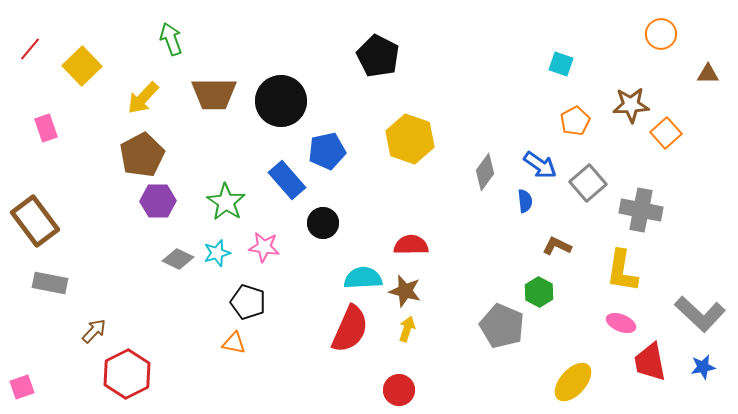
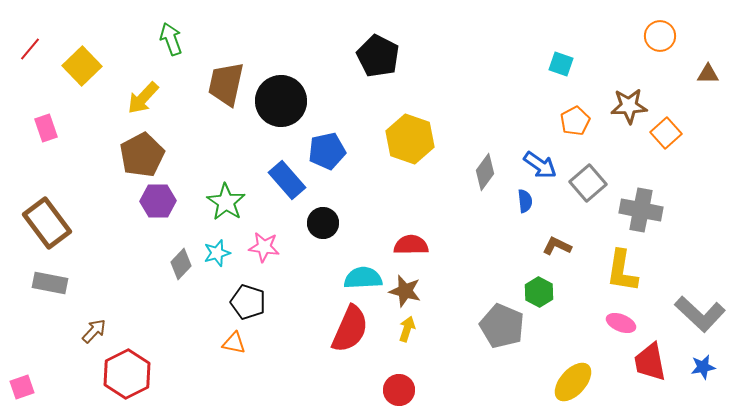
orange circle at (661, 34): moved 1 px left, 2 px down
brown trapezoid at (214, 94): moved 12 px right, 10 px up; rotated 102 degrees clockwise
brown star at (631, 105): moved 2 px left, 1 px down
brown rectangle at (35, 221): moved 12 px right, 2 px down
gray diamond at (178, 259): moved 3 px right, 5 px down; rotated 72 degrees counterclockwise
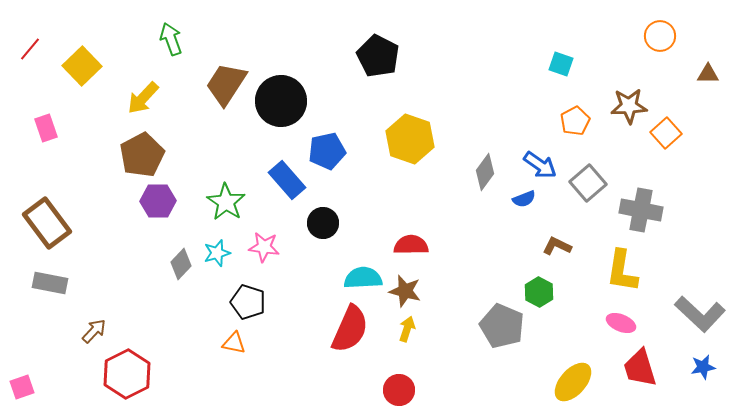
brown trapezoid at (226, 84): rotated 21 degrees clockwise
blue semicircle at (525, 201): moved 1 px left, 2 px up; rotated 75 degrees clockwise
red trapezoid at (650, 362): moved 10 px left, 6 px down; rotated 6 degrees counterclockwise
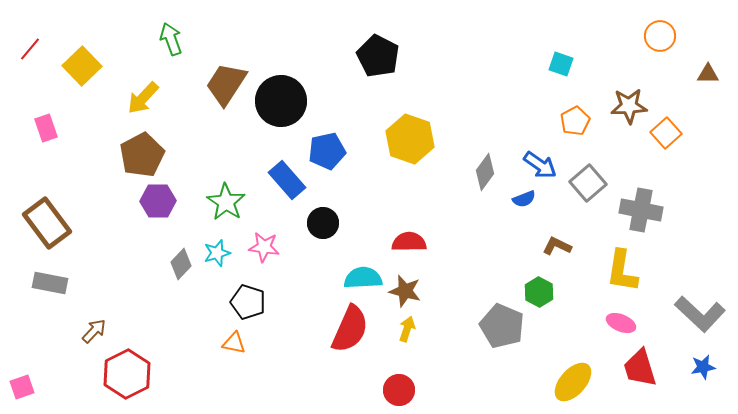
red semicircle at (411, 245): moved 2 px left, 3 px up
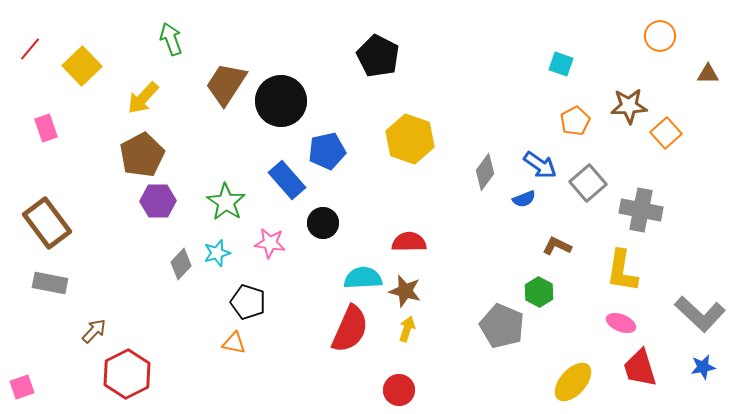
pink star at (264, 247): moved 6 px right, 4 px up
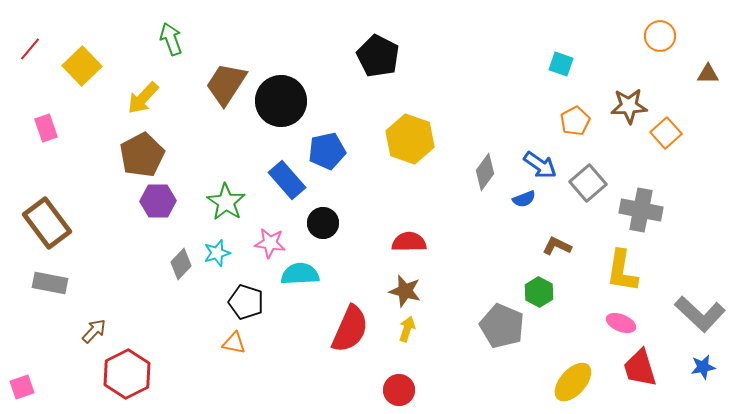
cyan semicircle at (363, 278): moved 63 px left, 4 px up
black pentagon at (248, 302): moved 2 px left
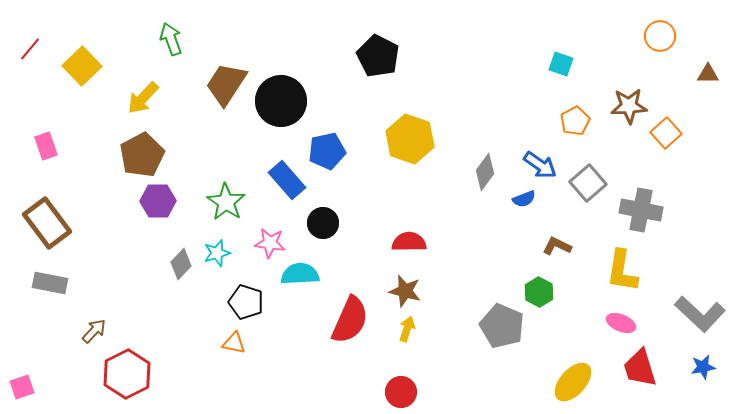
pink rectangle at (46, 128): moved 18 px down
red semicircle at (350, 329): moved 9 px up
red circle at (399, 390): moved 2 px right, 2 px down
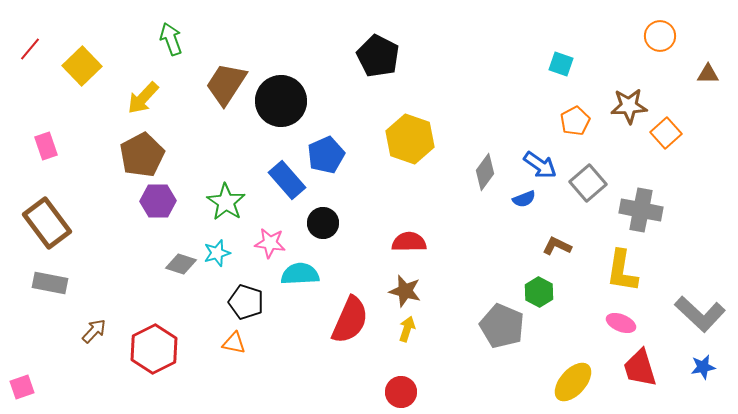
blue pentagon at (327, 151): moved 1 px left, 4 px down; rotated 12 degrees counterclockwise
gray diamond at (181, 264): rotated 64 degrees clockwise
red hexagon at (127, 374): moved 27 px right, 25 px up
